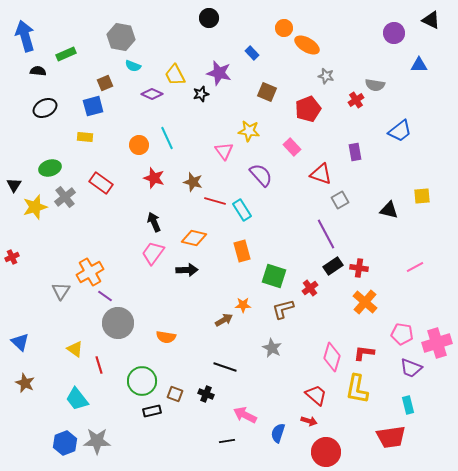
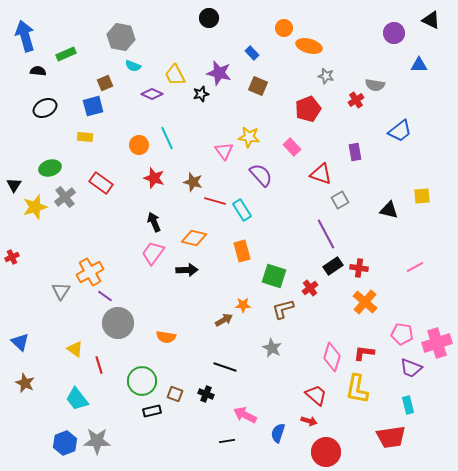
orange ellipse at (307, 45): moved 2 px right, 1 px down; rotated 15 degrees counterclockwise
brown square at (267, 92): moved 9 px left, 6 px up
yellow star at (249, 131): moved 6 px down
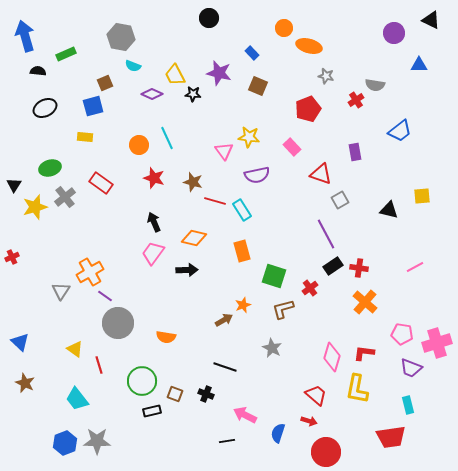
black star at (201, 94): moved 8 px left; rotated 21 degrees clockwise
purple semicircle at (261, 175): moved 4 px left; rotated 120 degrees clockwise
orange star at (243, 305): rotated 21 degrees counterclockwise
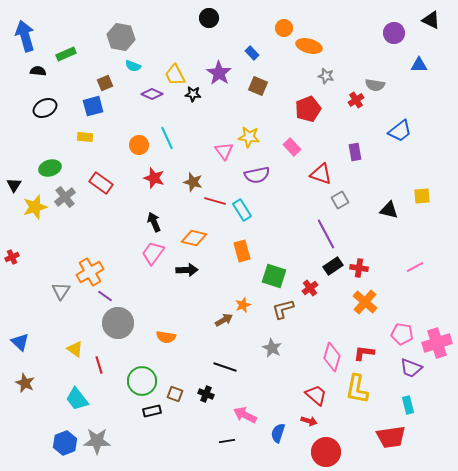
purple star at (219, 73): rotated 20 degrees clockwise
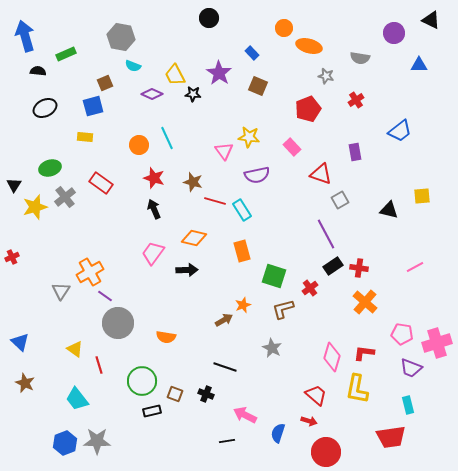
gray semicircle at (375, 85): moved 15 px left, 27 px up
black arrow at (154, 222): moved 13 px up
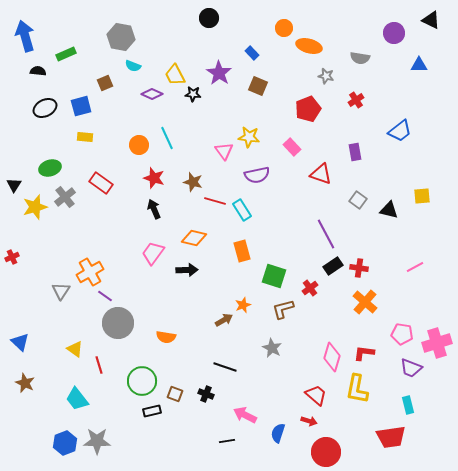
blue square at (93, 106): moved 12 px left
gray square at (340, 200): moved 18 px right; rotated 24 degrees counterclockwise
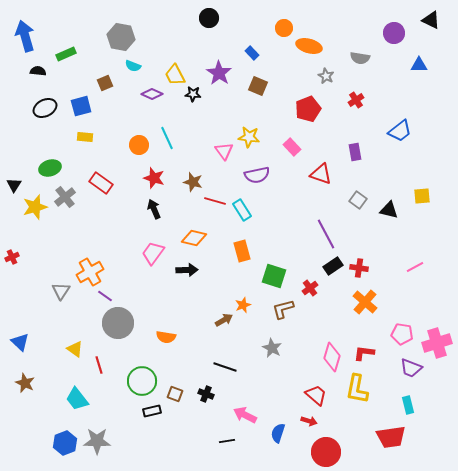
gray star at (326, 76): rotated 14 degrees clockwise
